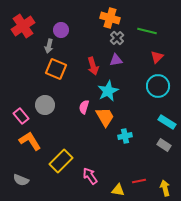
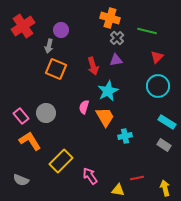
gray circle: moved 1 px right, 8 px down
red line: moved 2 px left, 3 px up
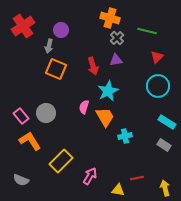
pink arrow: rotated 66 degrees clockwise
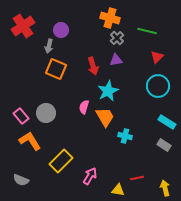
cyan cross: rotated 24 degrees clockwise
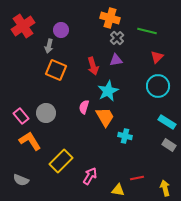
orange square: moved 1 px down
gray rectangle: moved 5 px right
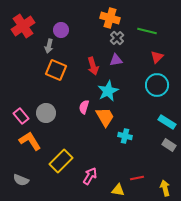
cyan circle: moved 1 px left, 1 px up
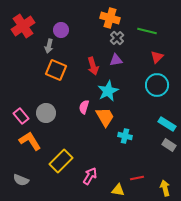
cyan rectangle: moved 2 px down
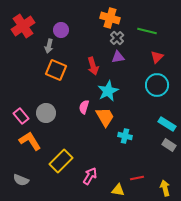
purple triangle: moved 2 px right, 3 px up
